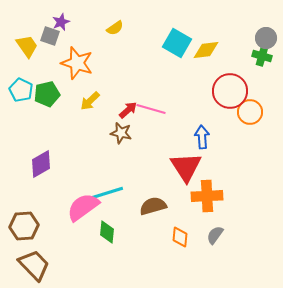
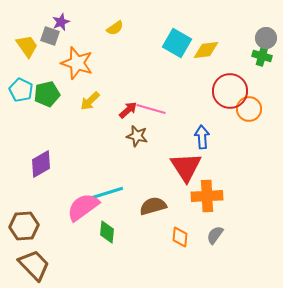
orange circle: moved 1 px left, 3 px up
brown star: moved 16 px right, 3 px down
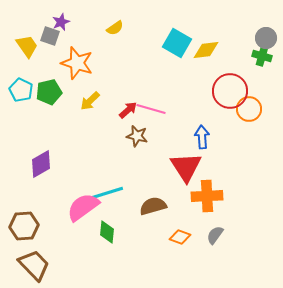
green pentagon: moved 2 px right, 2 px up
orange diamond: rotated 75 degrees counterclockwise
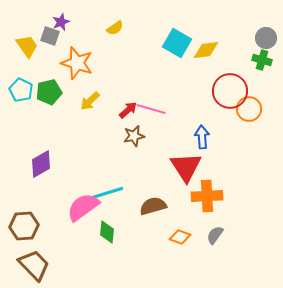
green cross: moved 4 px down
brown star: moved 3 px left; rotated 25 degrees counterclockwise
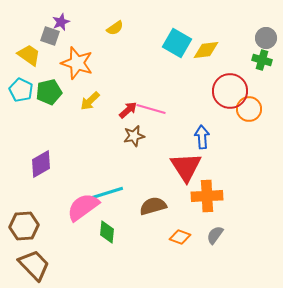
yellow trapezoid: moved 2 px right, 9 px down; rotated 20 degrees counterclockwise
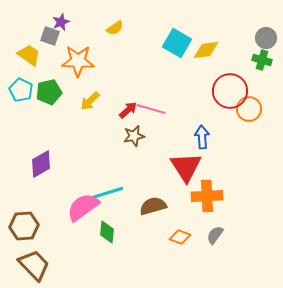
orange star: moved 1 px right, 2 px up; rotated 16 degrees counterclockwise
